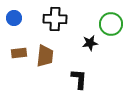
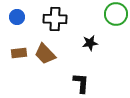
blue circle: moved 3 px right, 1 px up
green circle: moved 5 px right, 10 px up
brown trapezoid: moved 2 px up; rotated 130 degrees clockwise
black L-shape: moved 2 px right, 4 px down
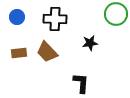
brown trapezoid: moved 2 px right, 2 px up
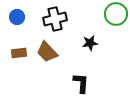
black cross: rotated 15 degrees counterclockwise
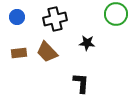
black star: moved 3 px left; rotated 14 degrees clockwise
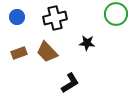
black cross: moved 1 px up
brown rectangle: rotated 14 degrees counterclockwise
black L-shape: moved 11 px left; rotated 55 degrees clockwise
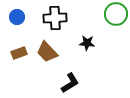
black cross: rotated 10 degrees clockwise
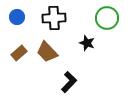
green circle: moved 9 px left, 4 px down
black cross: moved 1 px left
black star: rotated 14 degrees clockwise
brown rectangle: rotated 21 degrees counterclockwise
black L-shape: moved 1 px left, 1 px up; rotated 15 degrees counterclockwise
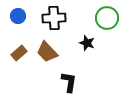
blue circle: moved 1 px right, 1 px up
black L-shape: rotated 35 degrees counterclockwise
